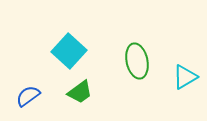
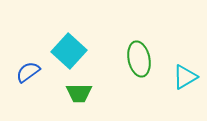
green ellipse: moved 2 px right, 2 px up
green trapezoid: moved 1 px left, 1 px down; rotated 36 degrees clockwise
blue semicircle: moved 24 px up
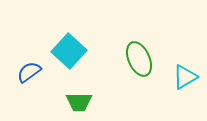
green ellipse: rotated 12 degrees counterclockwise
blue semicircle: moved 1 px right
green trapezoid: moved 9 px down
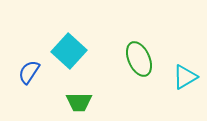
blue semicircle: rotated 20 degrees counterclockwise
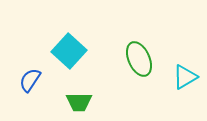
blue semicircle: moved 1 px right, 8 px down
